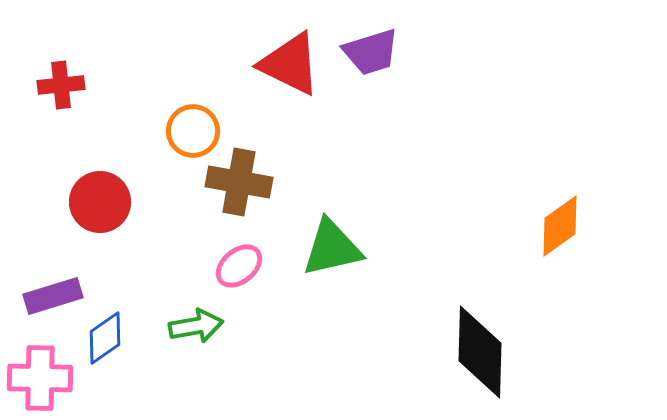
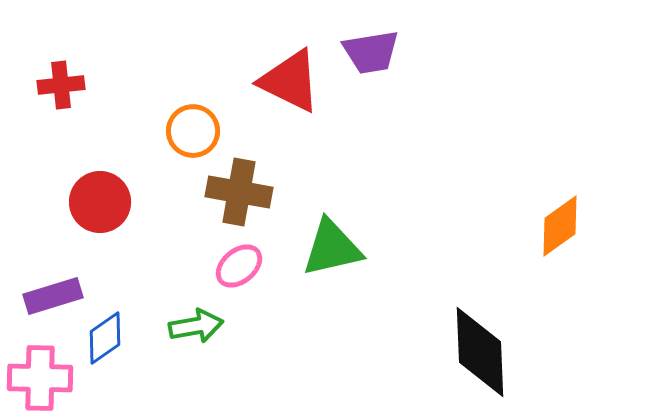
purple trapezoid: rotated 8 degrees clockwise
red triangle: moved 17 px down
brown cross: moved 10 px down
black diamond: rotated 4 degrees counterclockwise
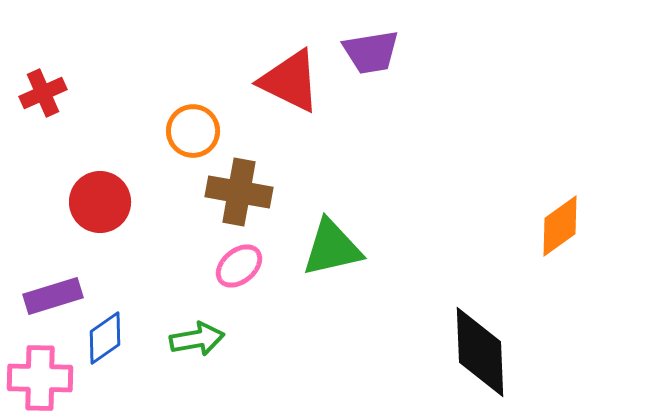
red cross: moved 18 px left, 8 px down; rotated 18 degrees counterclockwise
green arrow: moved 1 px right, 13 px down
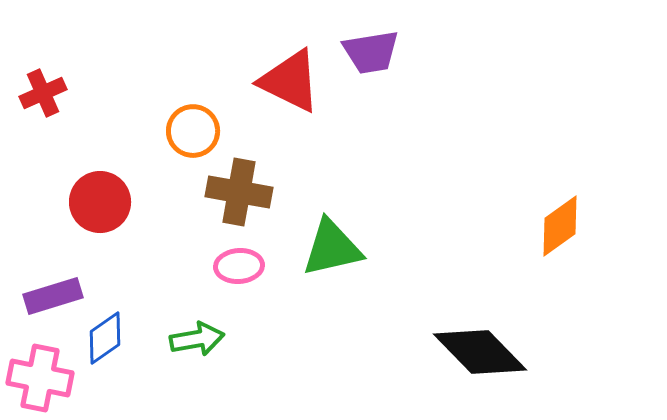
pink ellipse: rotated 36 degrees clockwise
black diamond: rotated 42 degrees counterclockwise
pink cross: rotated 10 degrees clockwise
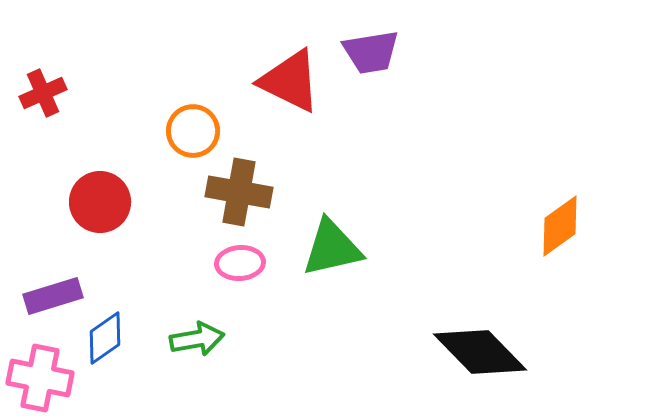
pink ellipse: moved 1 px right, 3 px up
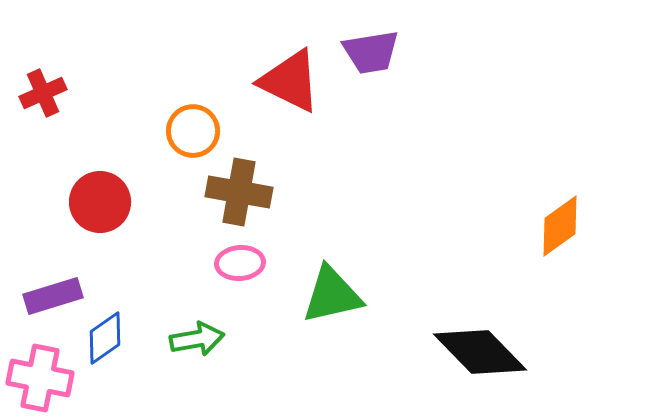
green triangle: moved 47 px down
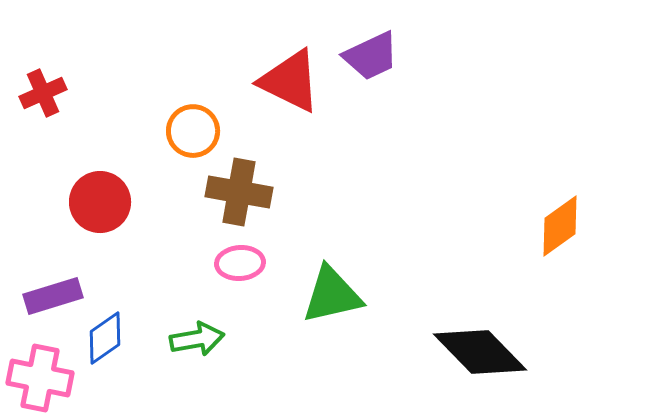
purple trapezoid: moved 4 px down; rotated 16 degrees counterclockwise
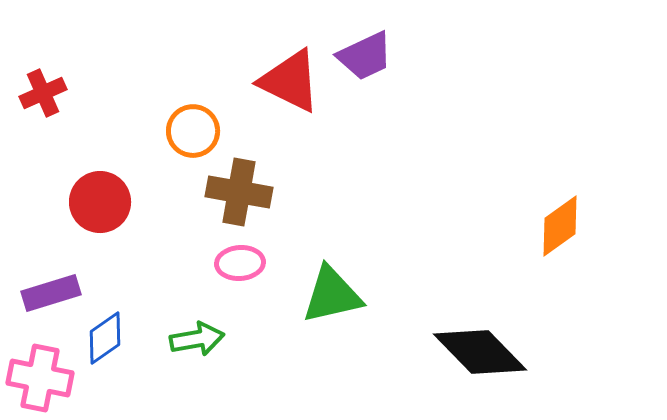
purple trapezoid: moved 6 px left
purple rectangle: moved 2 px left, 3 px up
